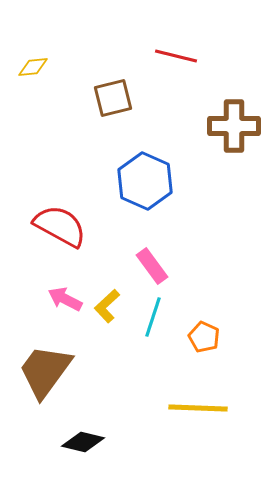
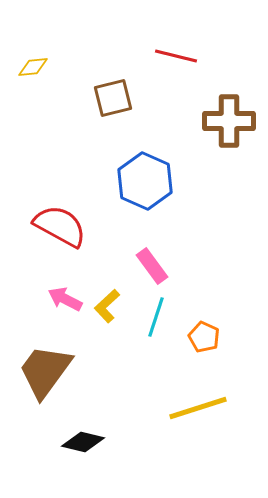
brown cross: moved 5 px left, 5 px up
cyan line: moved 3 px right
yellow line: rotated 20 degrees counterclockwise
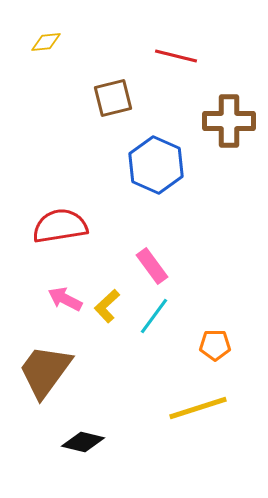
yellow diamond: moved 13 px right, 25 px up
blue hexagon: moved 11 px right, 16 px up
red semicircle: rotated 38 degrees counterclockwise
cyan line: moved 2 px left, 1 px up; rotated 18 degrees clockwise
orange pentagon: moved 11 px right, 8 px down; rotated 24 degrees counterclockwise
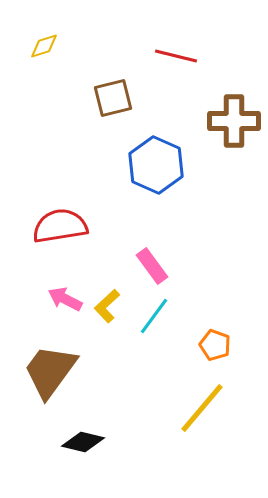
yellow diamond: moved 2 px left, 4 px down; rotated 12 degrees counterclockwise
brown cross: moved 5 px right
orange pentagon: rotated 20 degrees clockwise
brown trapezoid: moved 5 px right
yellow line: moved 4 px right; rotated 32 degrees counterclockwise
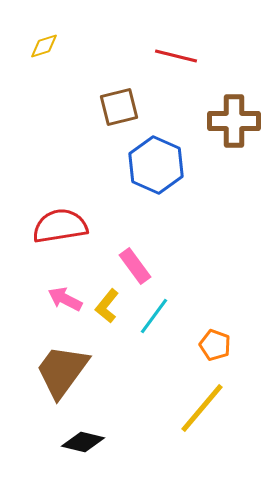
brown square: moved 6 px right, 9 px down
pink rectangle: moved 17 px left
yellow L-shape: rotated 8 degrees counterclockwise
brown trapezoid: moved 12 px right
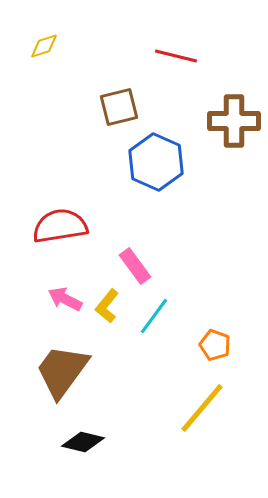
blue hexagon: moved 3 px up
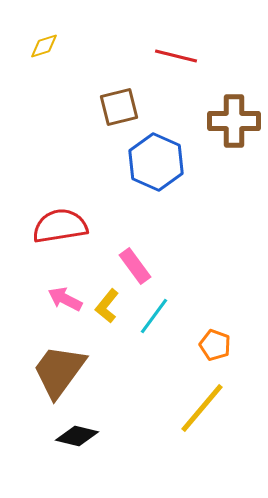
brown trapezoid: moved 3 px left
black diamond: moved 6 px left, 6 px up
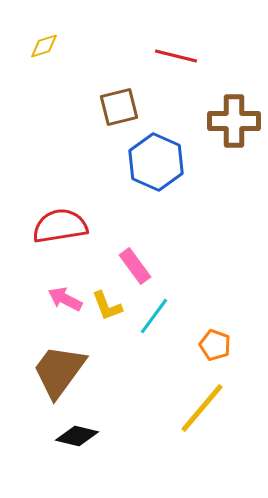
yellow L-shape: rotated 60 degrees counterclockwise
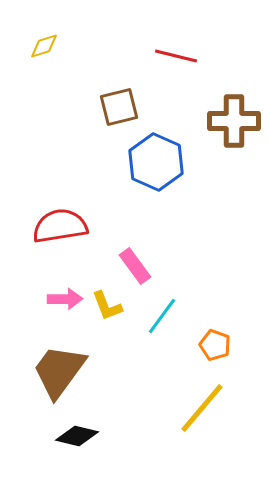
pink arrow: rotated 152 degrees clockwise
cyan line: moved 8 px right
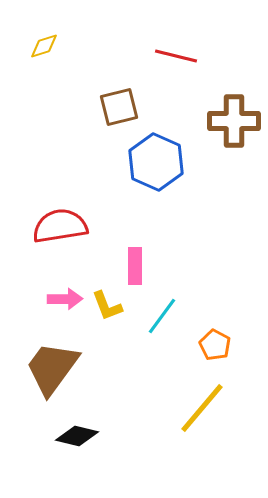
pink rectangle: rotated 36 degrees clockwise
orange pentagon: rotated 8 degrees clockwise
brown trapezoid: moved 7 px left, 3 px up
